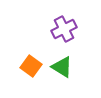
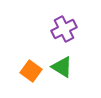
orange square: moved 5 px down
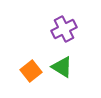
orange square: rotated 15 degrees clockwise
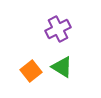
purple cross: moved 6 px left
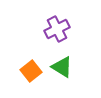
purple cross: moved 1 px left
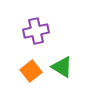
purple cross: moved 21 px left, 2 px down; rotated 15 degrees clockwise
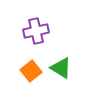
green triangle: moved 1 px left, 1 px down
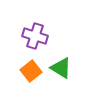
purple cross: moved 1 px left, 5 px down; rotated 30 degrees clockwise
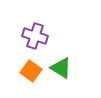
orange square: rotated 15 degrees counterclockwise
